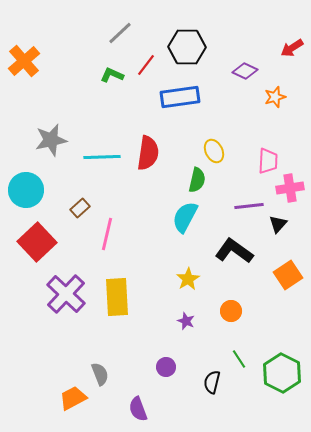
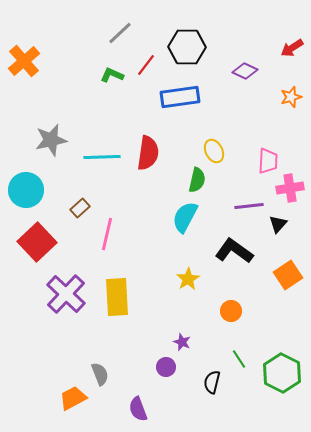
orange star: moved 16 px right
purple star: moved 4 px left, 21 px down
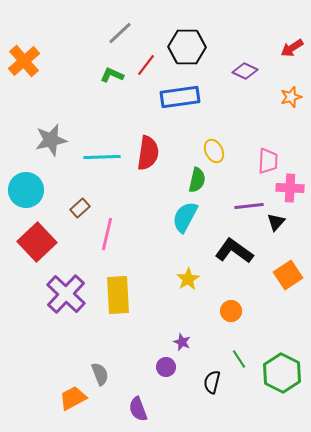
pink cross: rotated 12 degrees clockwise
black triangle: moved 2 px left, 2 px up
yellow rectangle: moved 1 px right, 2 px up
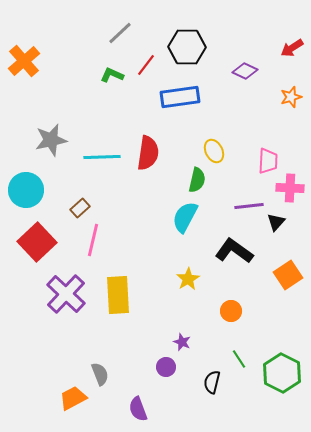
pink line: moved 14 px left, 6 px down
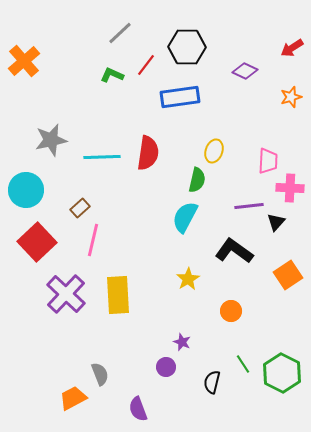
yellow ellipse: rotated 45 degrees clockwise
green line: moved 4 px right, 5 px down
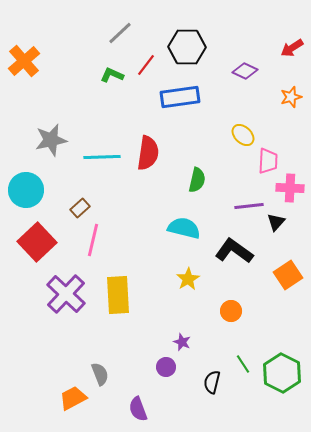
yellow ellipse: moved 29 px right, 16 px up; rotated 65 degrees counterclockwise
cyan semicircle: moved 1 px left, 11 px down; rotated 76 degrees clockwise
